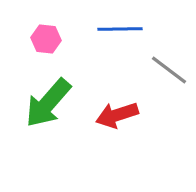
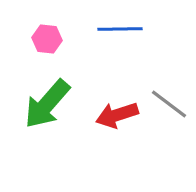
pink hexagon: moved 1 px right
gray line: moved 34 px down
green arrow: moved 1 px left, 1 px down
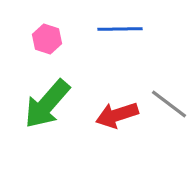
pink hexagon: rotated 12 degrees clockwise
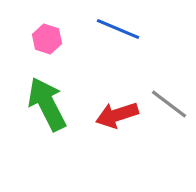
blue line: moved 2 px left; rotated 24 degrees clockwise
green arrow: rotated 112 degrees clockwise
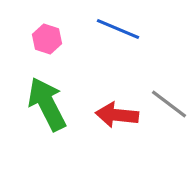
red arrow: rotated 24 degrees clockwise
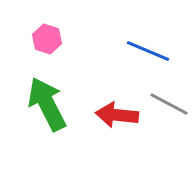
blue line: moved 30 px right, 22 px down
gray line: rotated 9 degrees counterclockwise
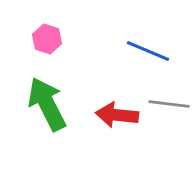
gray line: rotated 21 degrees counterclockwise
